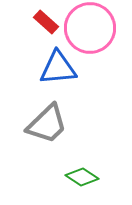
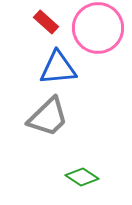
pink circle: moved 8 px right
gray trapezoid: moved 1 px right, 7 px up
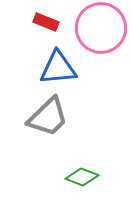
red rectangle: rotated 20 degrees counterclockwise
pink circle: moved 3 px right
green diamond: rotated 12 degrees counterclockwise
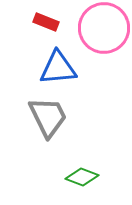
pink circle: moved 3 px right
gray trapezoid: rotated 72 degrees counterclockwise
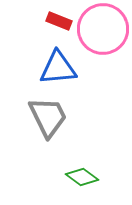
red rectangle: moved 13 px right, 1 px up
pink circle: moved 1 px left, 1 px down
green diamond: rotated 16 degrees clockwise
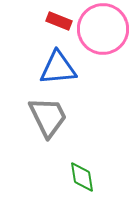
green diamond: rotated 44 degrees clockwise
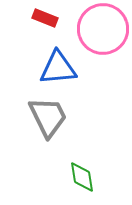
red rectangle: moved 14 px left, 3 px up
